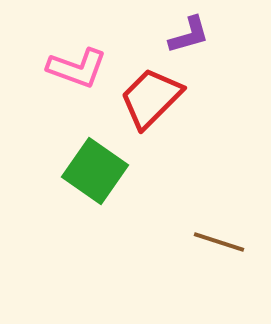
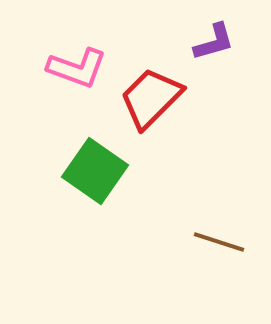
purple L-shape: moved 25 px right, 7 px down
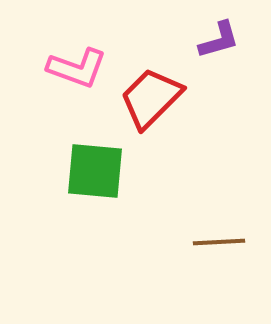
purple L-shape: moved 5 px right, 2 px up
green square: rotated 30 degrees counterclockwise
brown line: rotated 21 degrees counterclockwise
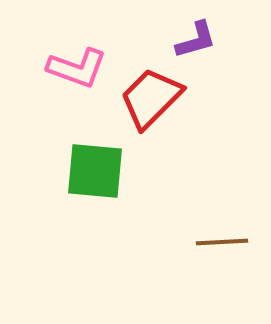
purple L-shape: moved 23 px left
brown line: moved 3 px right
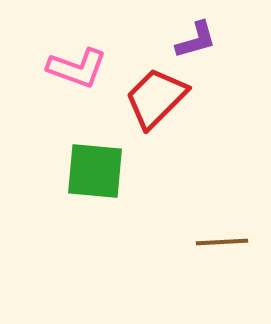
red trapezoid: moved 5 px right
